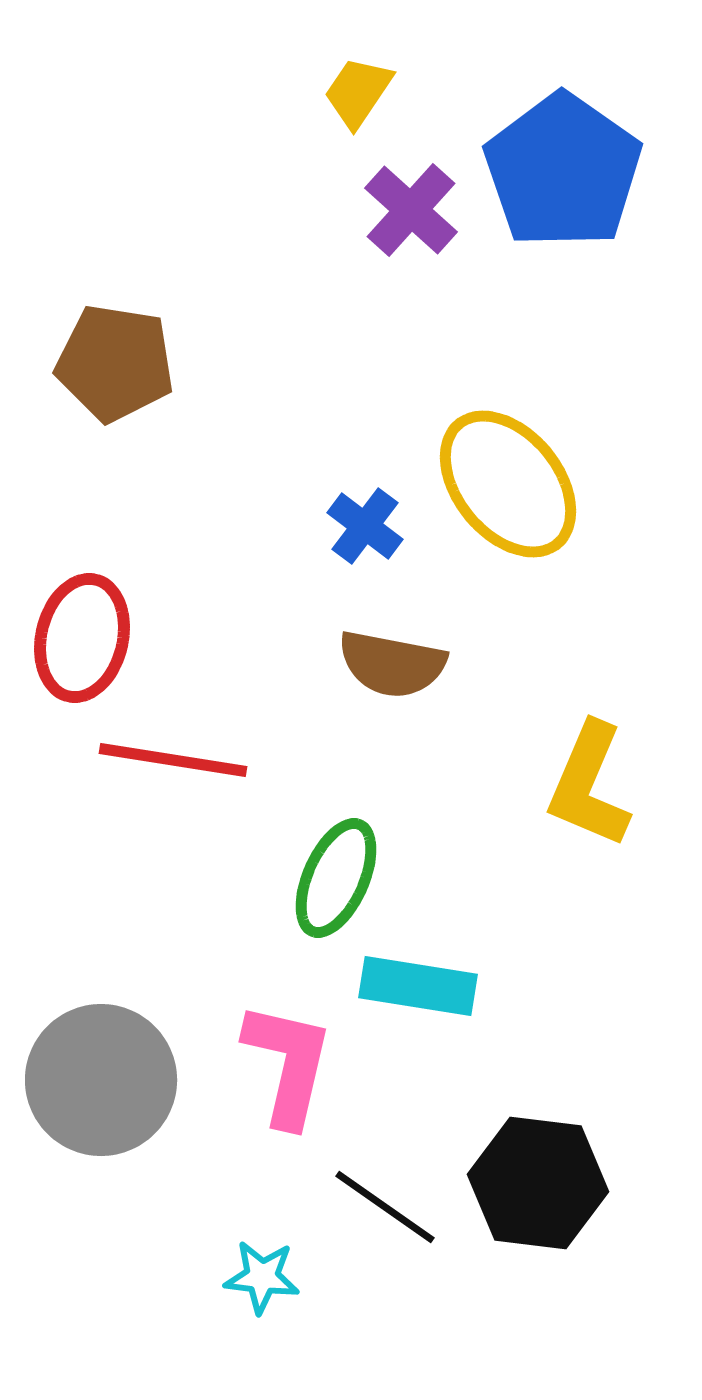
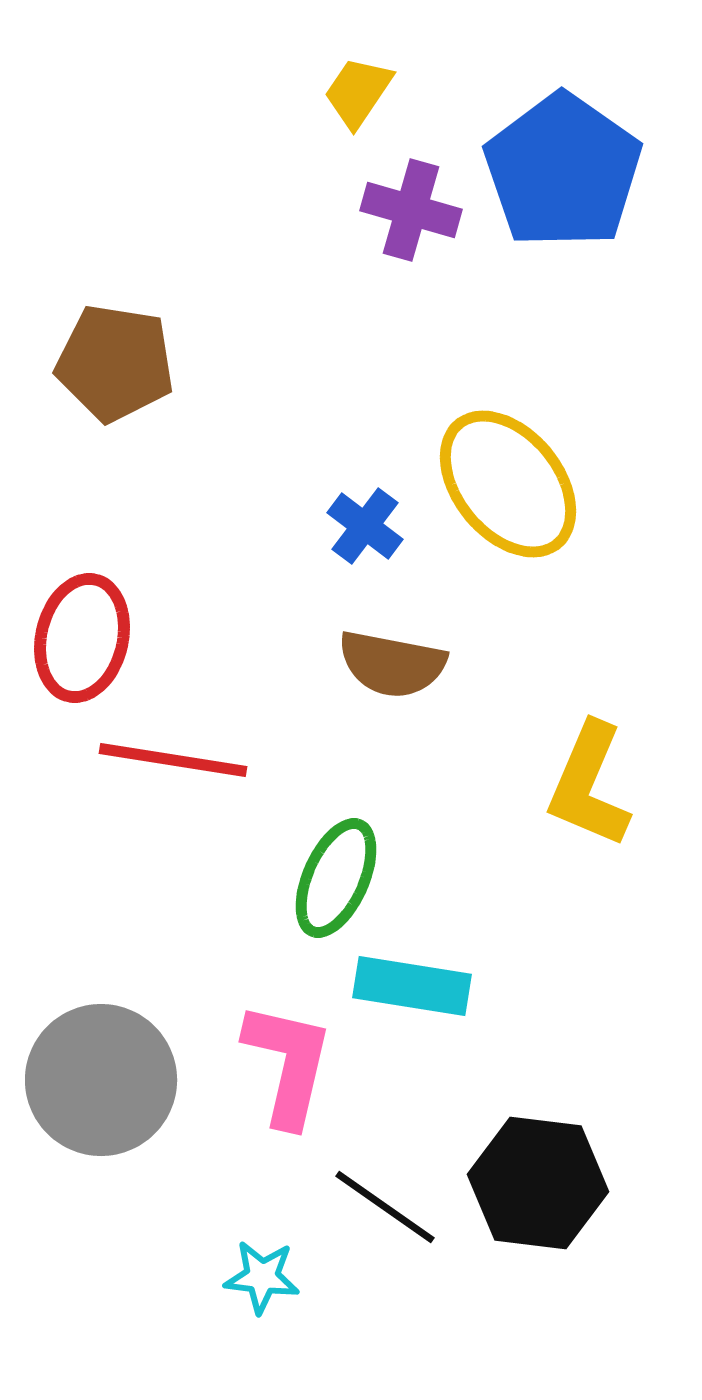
purple cross: rotated 26 degrees counterclockwise
cyan rectangle: moved 6 px left
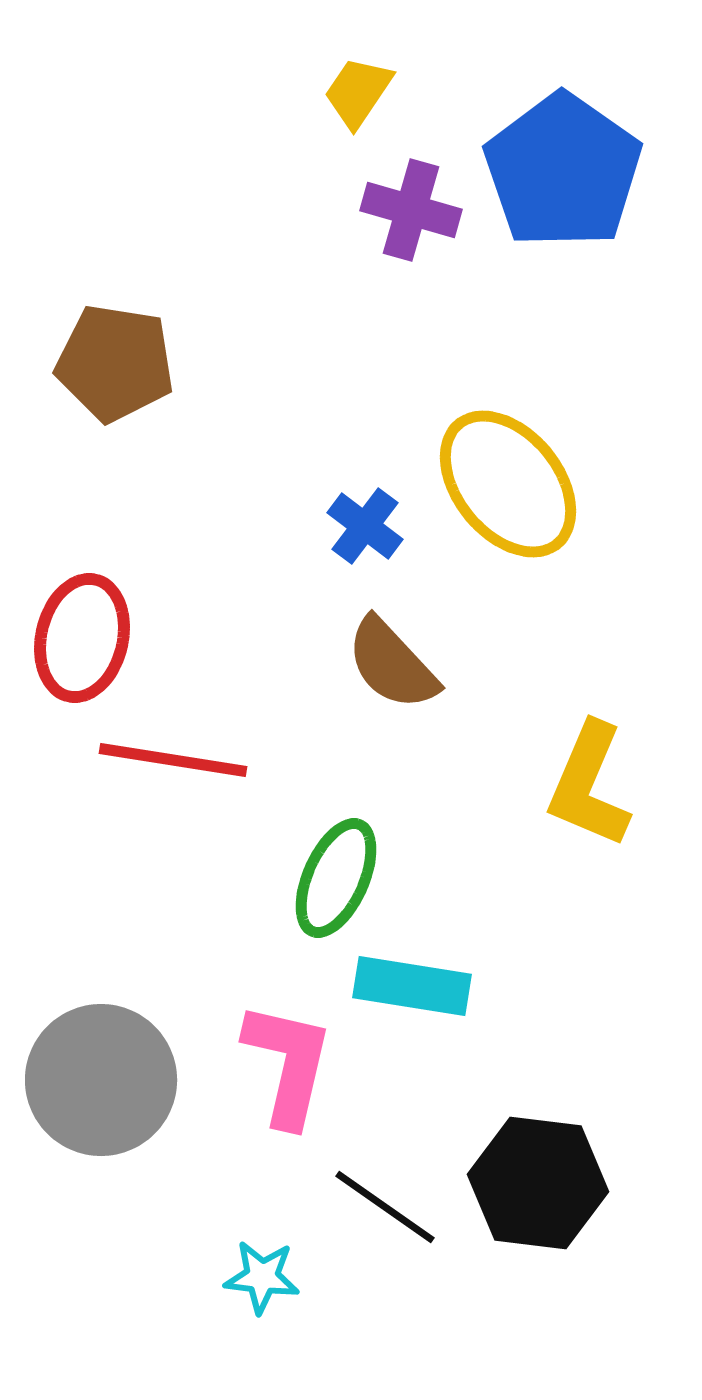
brown semicircle: rotated 36 degrees clockwise
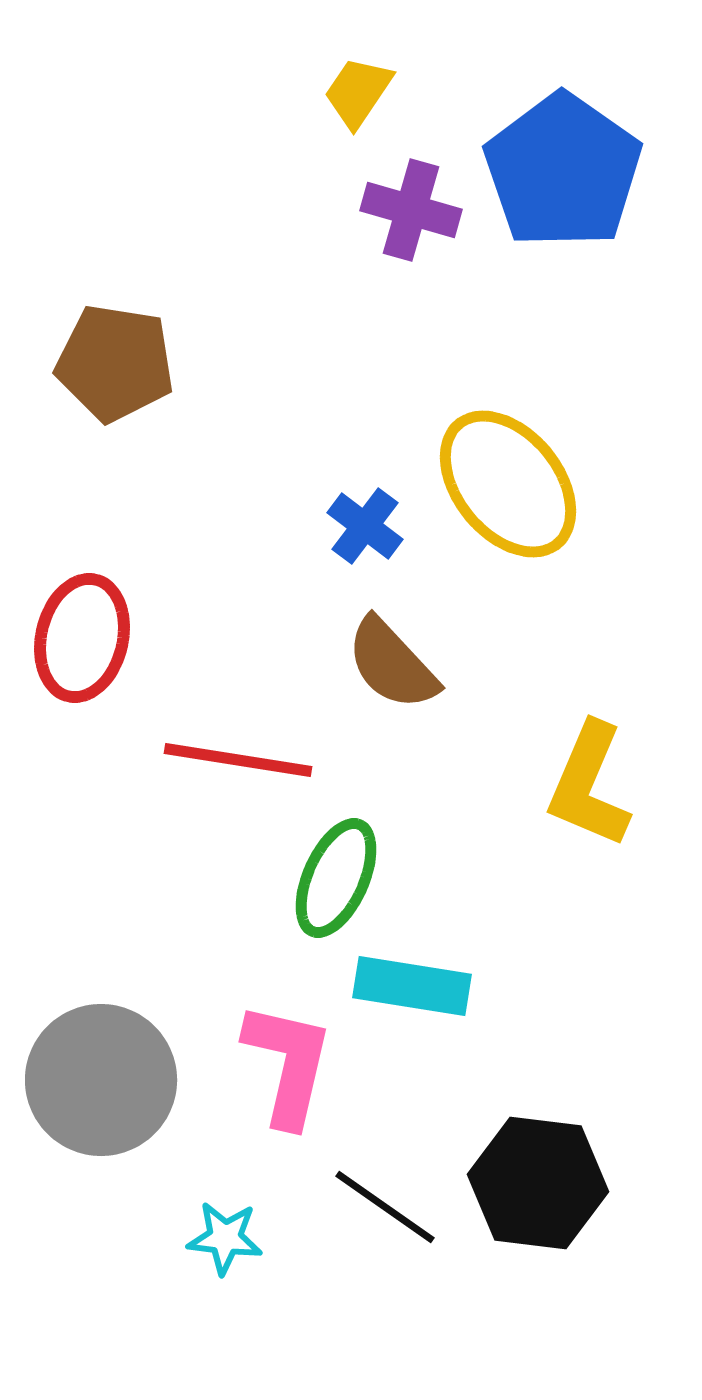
red line: moved 65 px right
cyan star: moved 37 px left, 39 px up
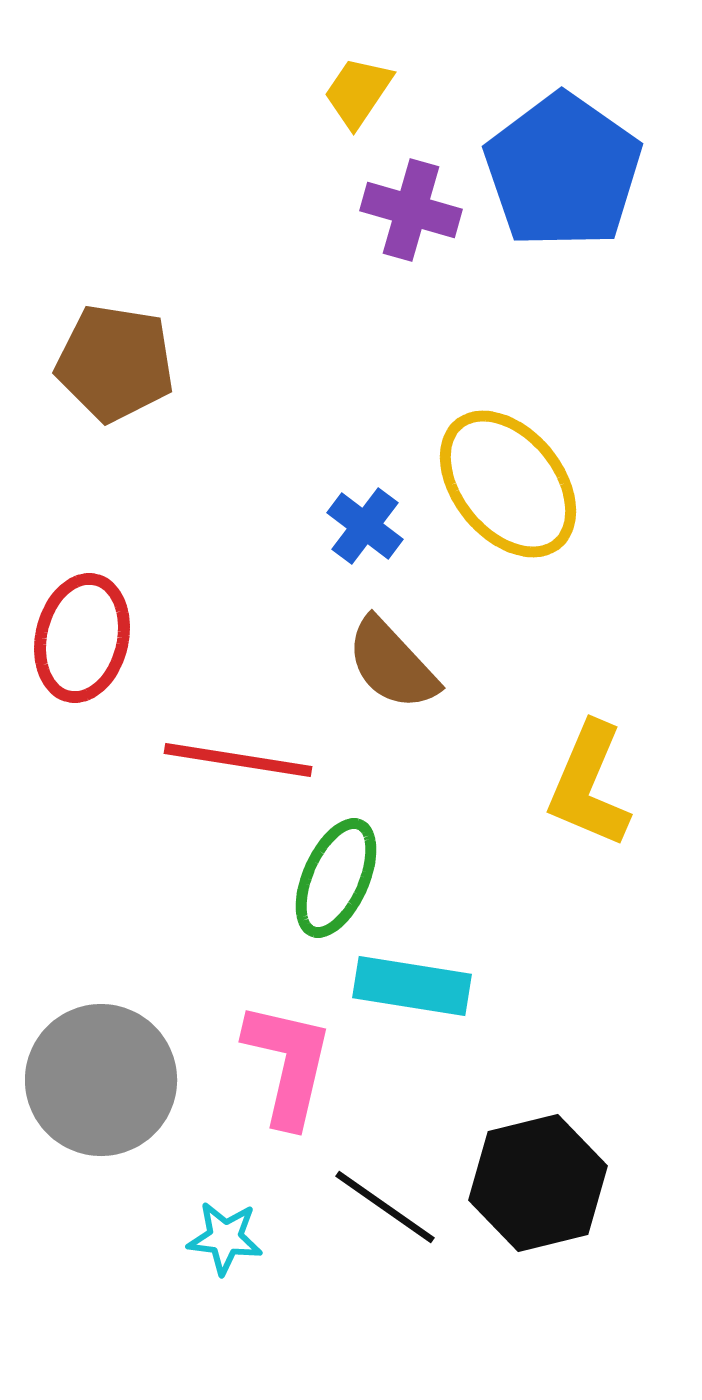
black hexagon: rotated 21 degrees counterclockwise
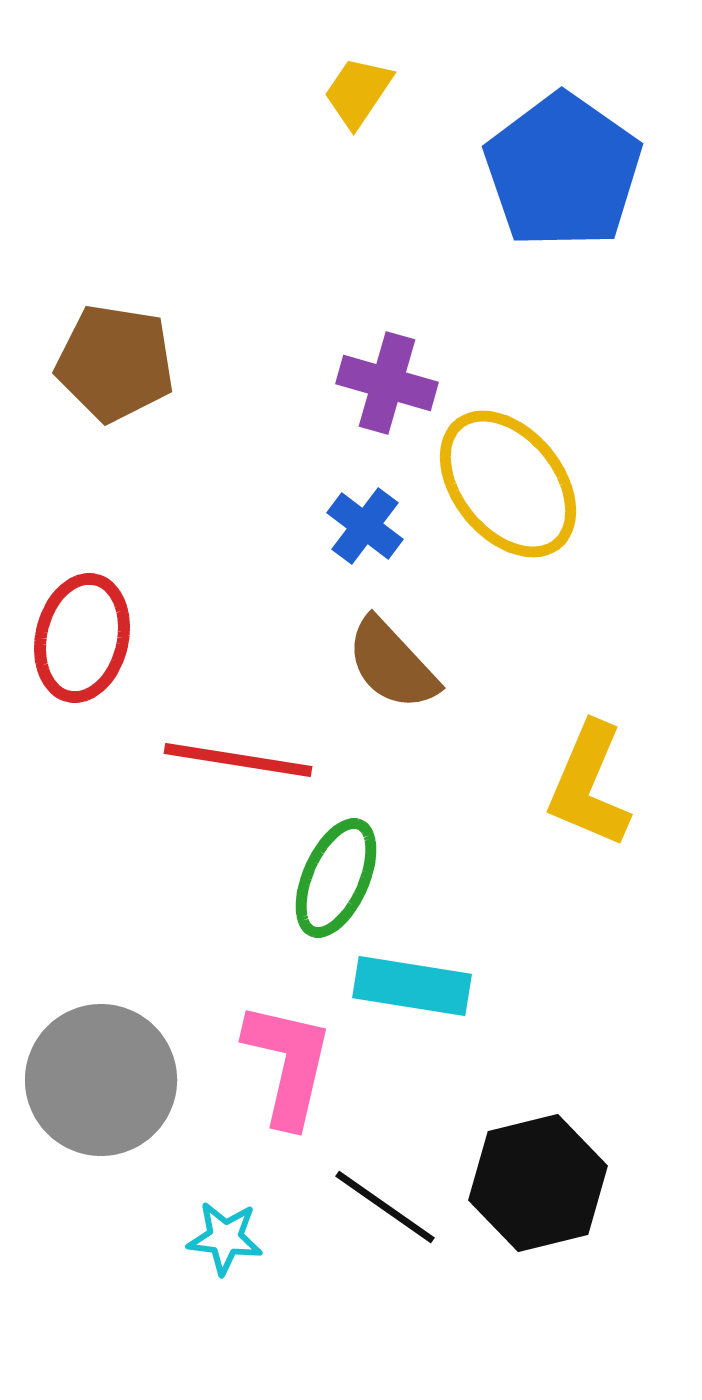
purple cross: moved 24 px left, 173 px down
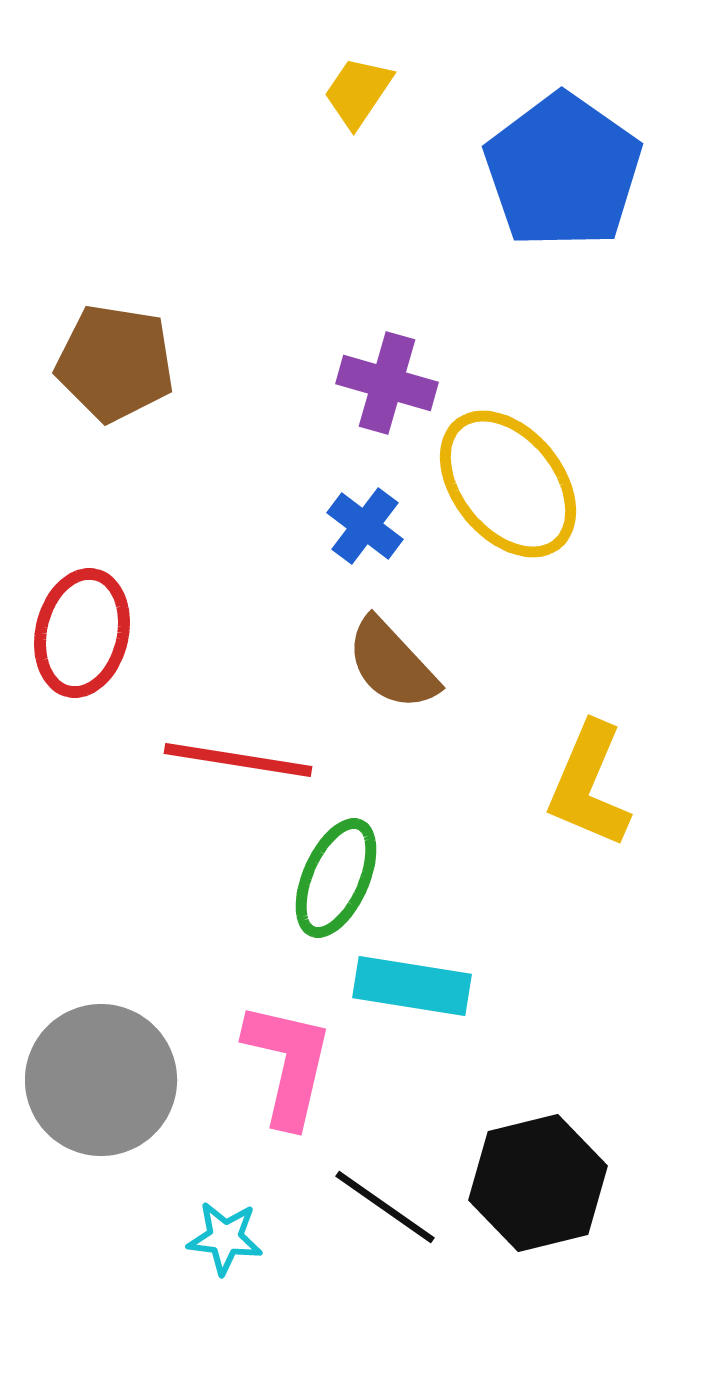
red ellipse: moved 5 px up
